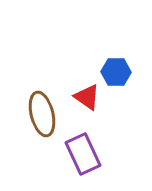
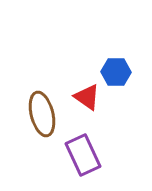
purple rectangle: moved 1 px down
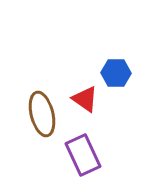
blue hexagon: moved 1 px down
red triangle: moved 2 px left, 2 px down
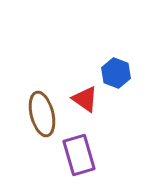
blue hexagon: rotated 20 degrees clockwise
purple rectangle: moved 4 px left; rotated 9 degrees clockwise
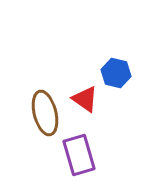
blue hexagon: rotated 8 degrees counterclockwise
brown ellipse: moved 3 px right, 1 px up
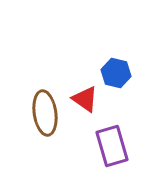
brown ellipse: rotated 6 degrees clockwise
purple rectangle: moved 33 px right, 9 px up
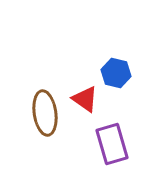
purple rectangle: moved 2 px up
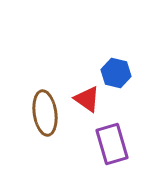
red triangle: moved 2 px right
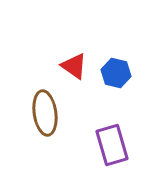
red triangle: moved 13 px left, 33 px up
purple rectangle: moved 1 px down
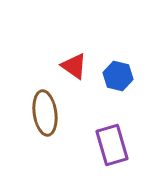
blue hexagon: moved 2 px right, 3 px down
